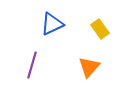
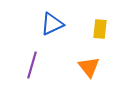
yellow rectangle: rotated 42 degrees clockwise
orange triangle: rotated 20 degrees counterclockwise
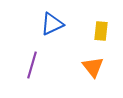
yellow rectangle: moved 1 px right, 2 px down
orange triangle: moved 4 px right
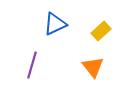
blue triangle: moved 3 px right
yellow rectangle: rotated 42 degrees clockwise
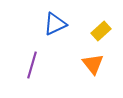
orange triangle: moved 3 px up
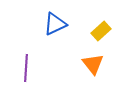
purple line: moved 6 px left, 3 px down; rotated 12 degrees counterclockwise
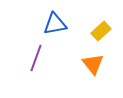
blue triangle: rotated 15 degrees clockwise
purple line: moved 10 px right, 10 px up; rotated 16 degrees clockwise
